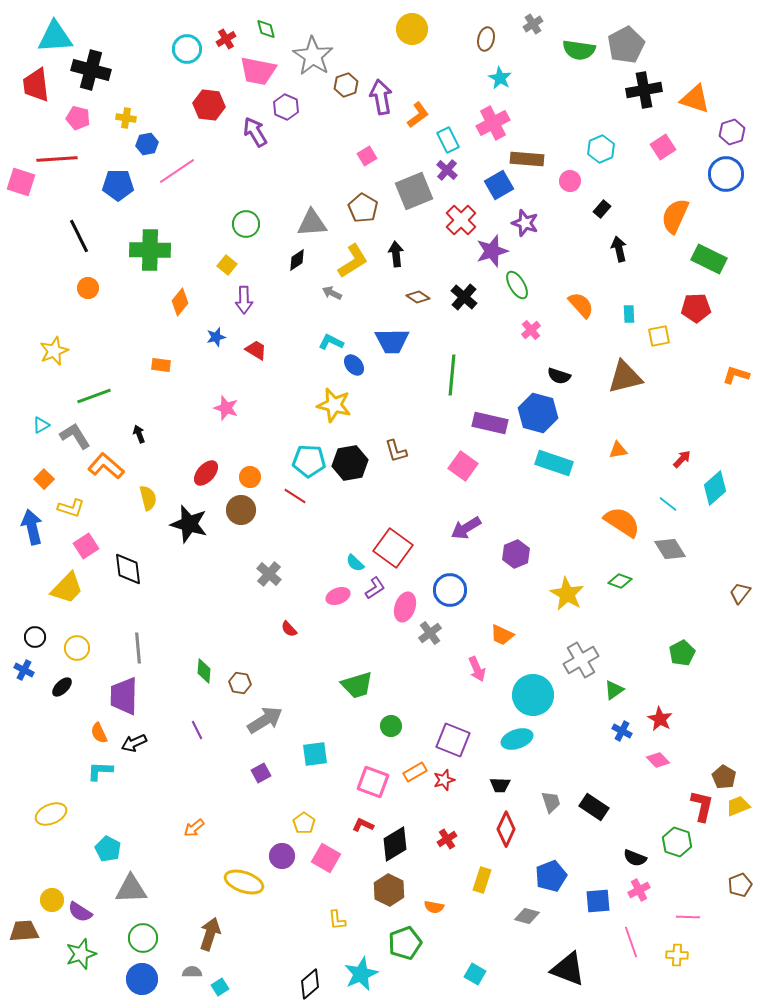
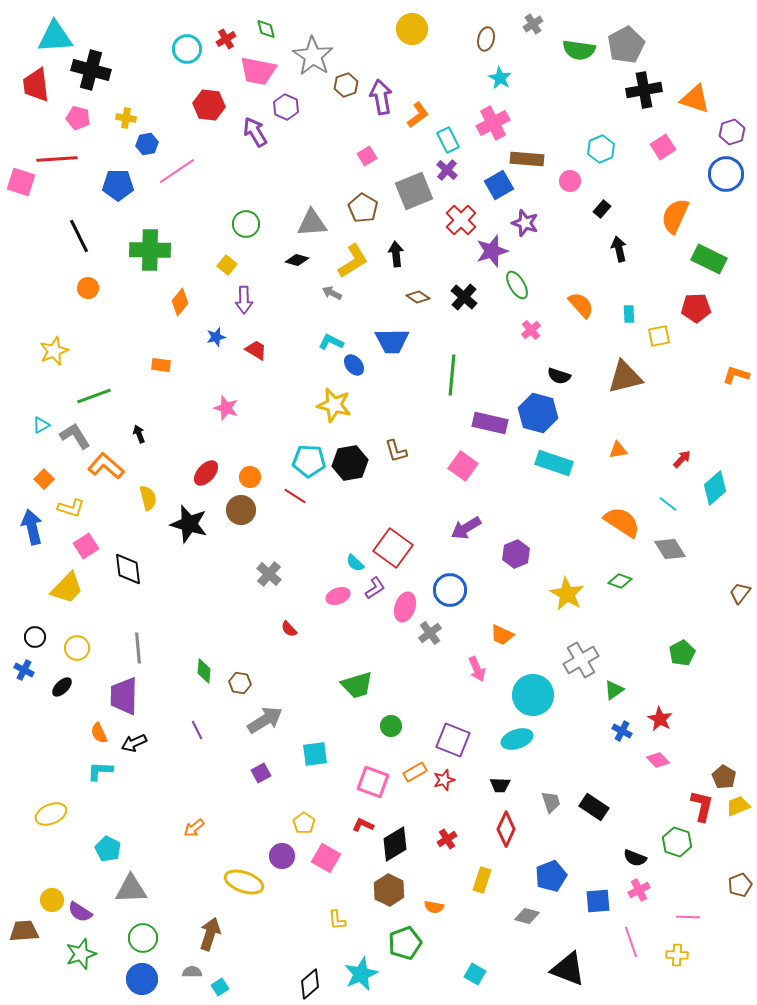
black diamond at (297, 260): rotated 50 degrees clockwise
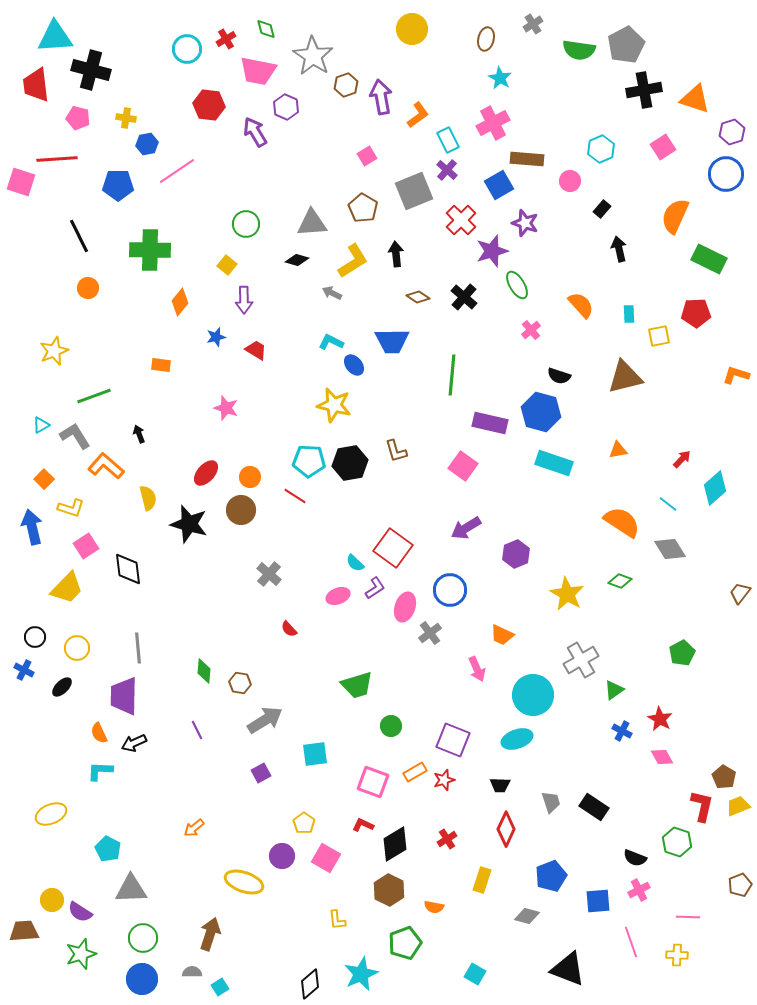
red pentagon at (696, 308): moved 5 px down
blue hexagon at (538, 413): moved 3 px right, 1 px up
pink diamond at (658, 760): moved 4 px right, 3 px up; rotated 15 degrees clockwise
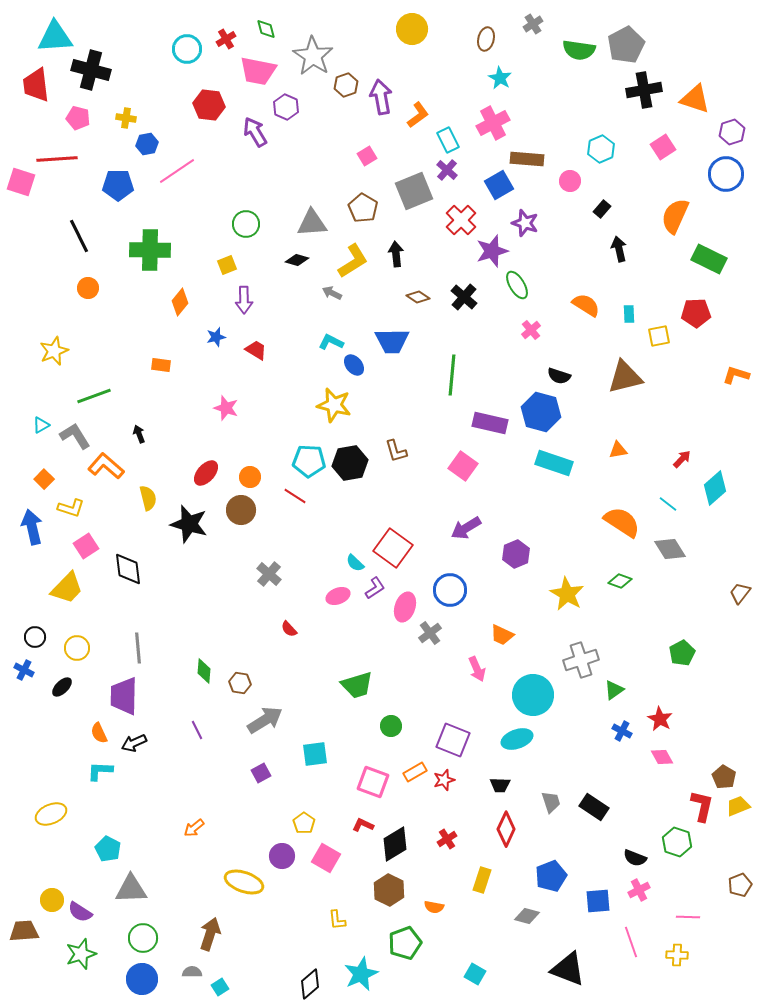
yellow square at (227, 265): rotated 30 degrees clockwise
orange semicircle at (581, 305): moved 5 px right; rotated 16 degrees counterclockwise
gray cross at (581, 660): rotated 12 degrees clockwise
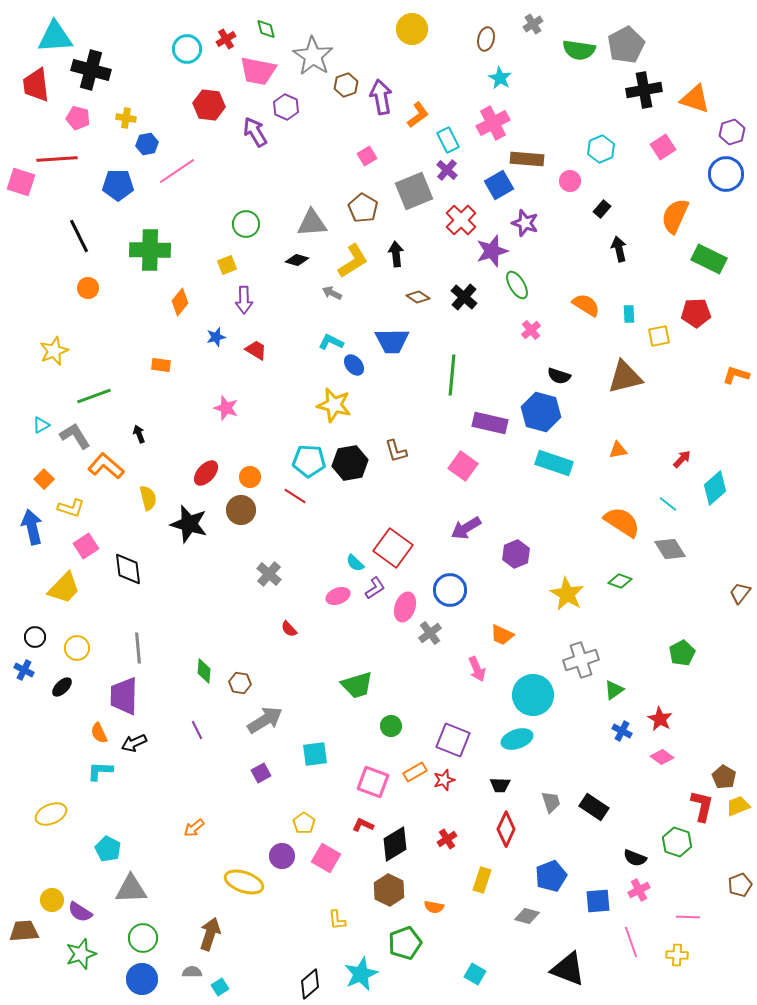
yellow trapezoid at (67, 588): moved 3 px left
pink diamond at (662, 757): rotated 25 degrees counterclockwise
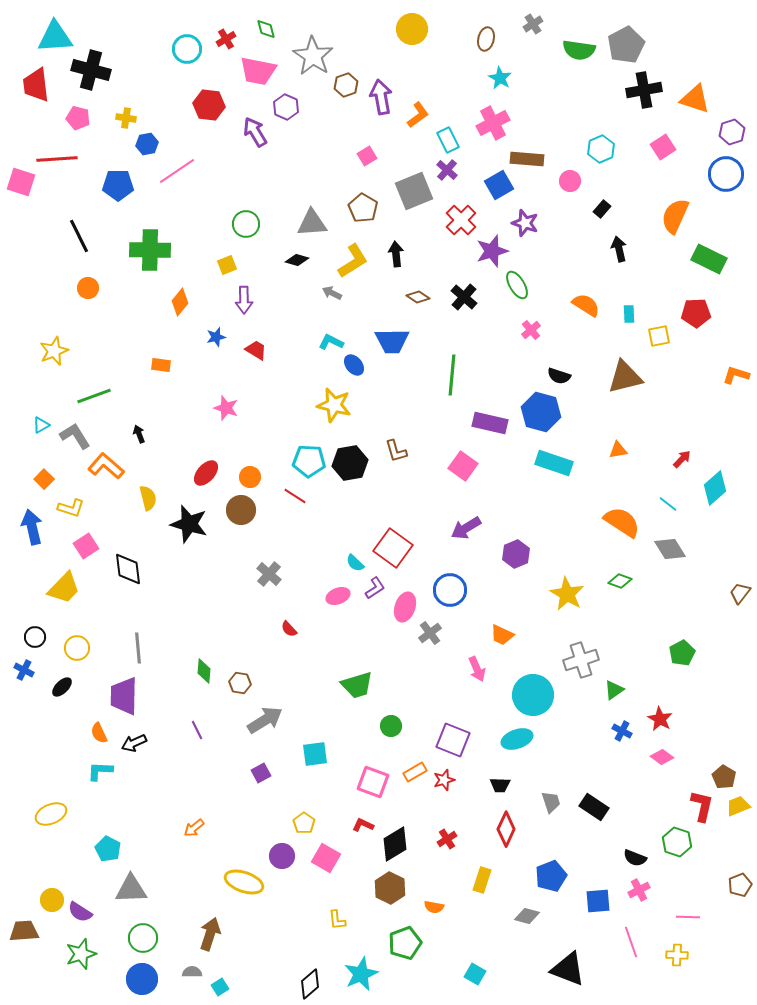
brown hexagon at (389, 890): moved 1 px right, 2 px up
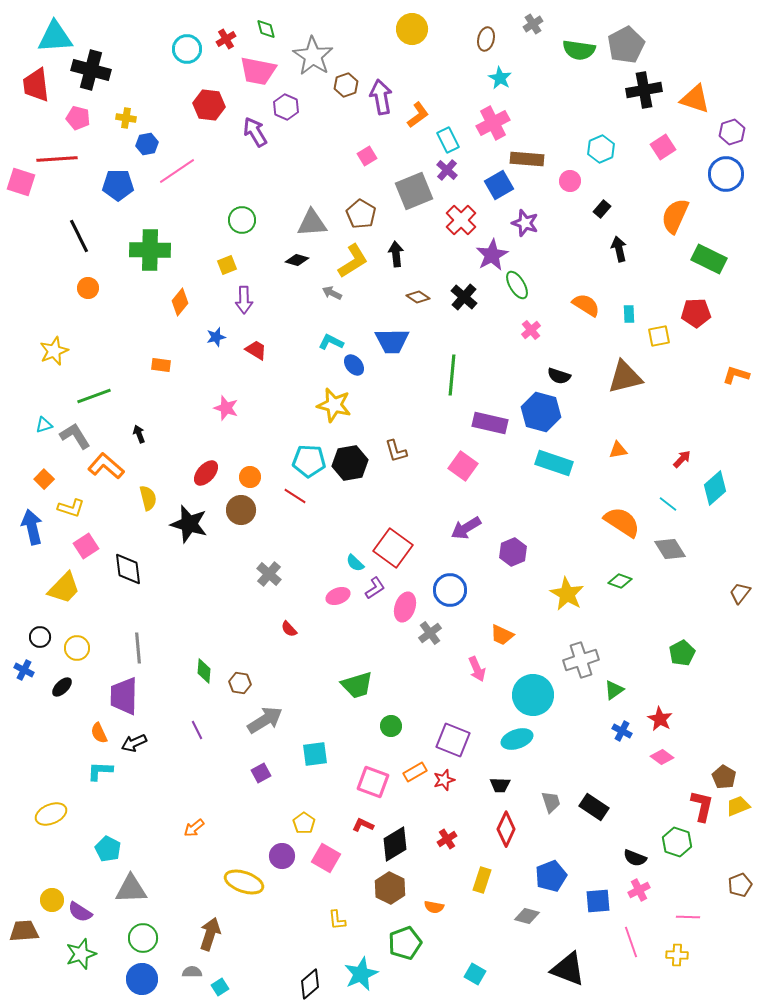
brown pentagon at (363, 208): moved 2 px left, 6 px down
green circle at (246, 224): moved 4 px left, 4 px up
purple star at (492, 251): moved 4 px down; rotated 12 degrees counterclockwise
cyan triangle at (41, 425): moved 3 px right; rotated 12 degrees clockwise
purple hexagon at (516, 554): moved 3 px left, 2 px up
black circle at (35, 637): moved 5 px right
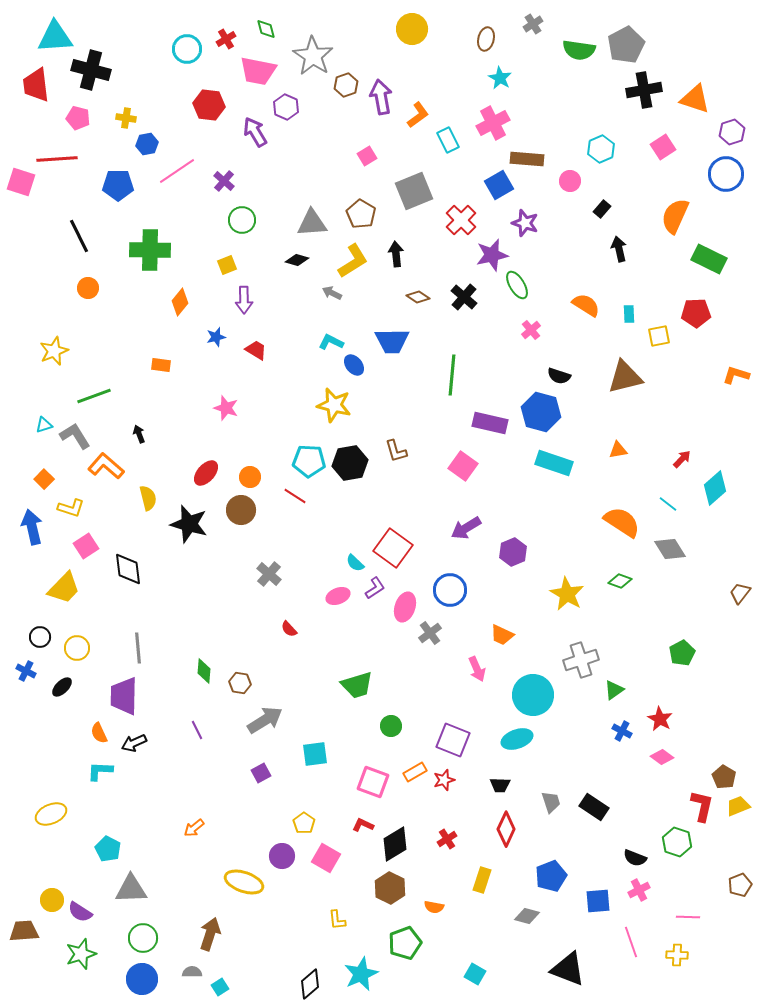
purple cross at (447, 170): moved 223 px left, 11 px down
purple star at (492, 255): rotated 16 degrees clockwise
blue cross at (24, 670): moved 2 px right, 1 px down
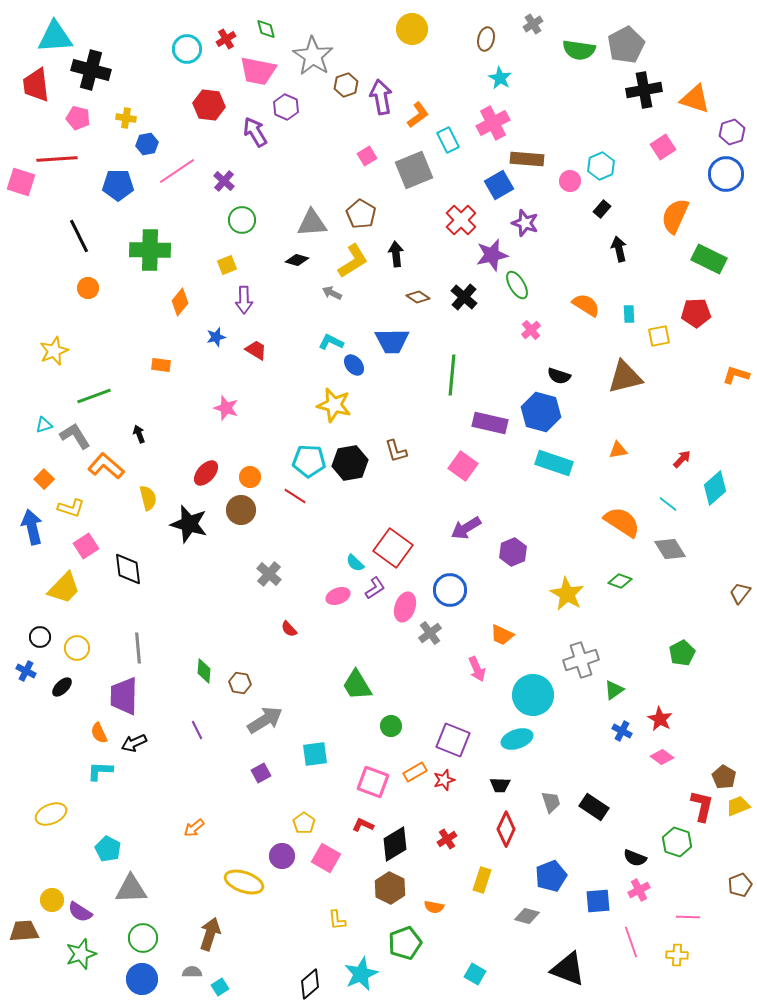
cyan hexagon at (601, 149): moved 17 px down
gray square at (414, 191): moved 21 px up
green trapezoid at (357, 685): rotated 76 degrees clockwise
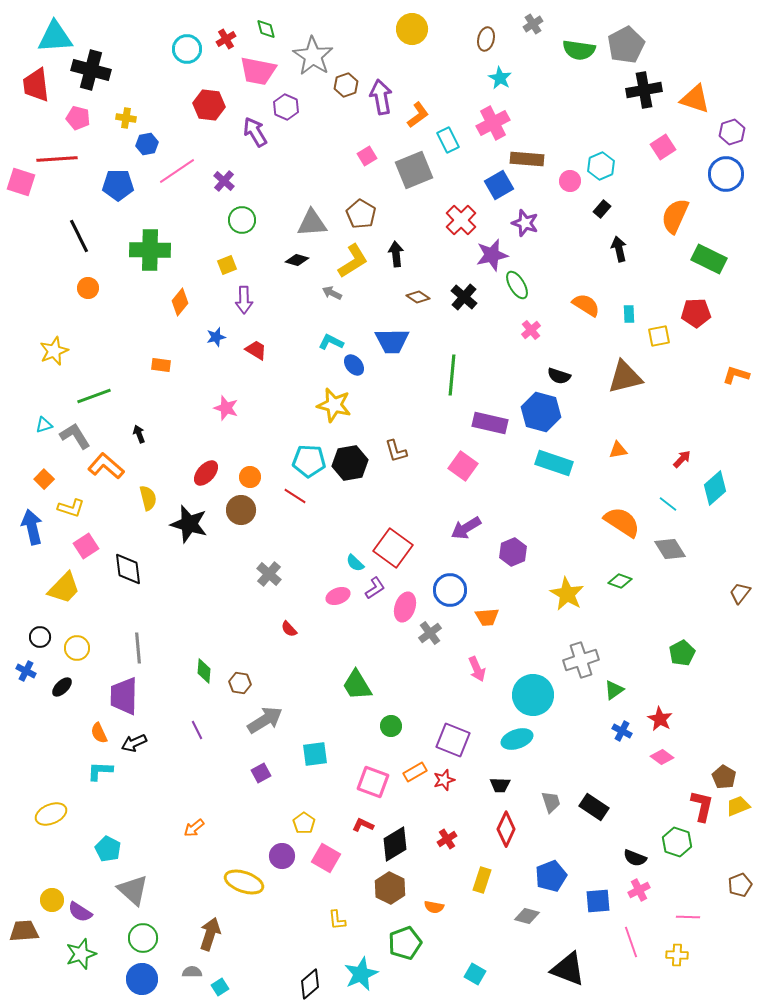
orange trapezoid at (502, 635): moved 15 px left, 18 px up; rotated 30 degrees counterclockwise
gray triangle at (131, 889): moved 2 px right, 1 px down; rotated 44 degrees clockwise
